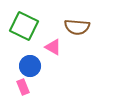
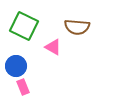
blue circle: moved 14 px left
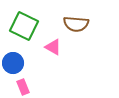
brown semicircle: moved 1 px left, 3 px up
blue circle: moved 3 px left, 3 px up
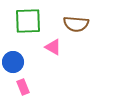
green square: moved 4 px right, 5 px up; rotated 28 degrees counterclockwise
blue circle: moved 1 px up
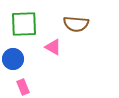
green square: moved 4 px left, 3 px down
blue circle: moved 3 px up
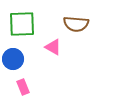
green square: moved 2 px left
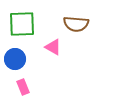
blue circle: moved 2 px right
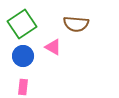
green square: rotated 32 degrees counterclockwise
blue circle: moved 8 px right, 3 px up
pink rectangle: rotated 28 degrees clockwise
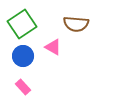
pink rectangle: rotated 49 degrees counterclockwise
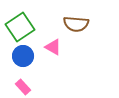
green square: moved 2 px left, 3 px down
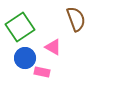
brown semicircle: moved 5 px up; rotated 115 degrees counterclockwise
blue circle: moved 2 px right, 2 px down
pink rectangle: moved 19 px right, 15 px up; rotated 35 degrees counterclockwise
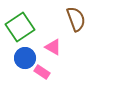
pink rectangle: rotated 21 degrees clockwise
